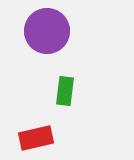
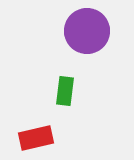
purple circle: moved 40 px right
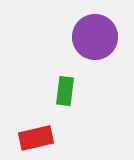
purple circle: moved 8 px right, 6 px down
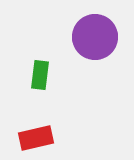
green rectangle: moved 25 px left, 16 px up
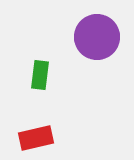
purple circle: moved 2 px right
